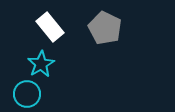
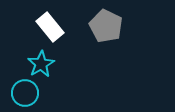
gray pentagon: moved 1 px right, 2 px up
cyan circle: moved 2 px left, 1 px up
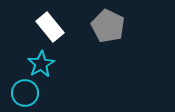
gray pentagon: moved 2 px right
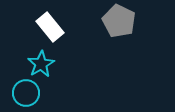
gray pentagon: moved 11 px right, 5 px up
cyan circle: moved 1 px right
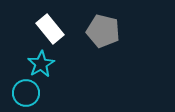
gray pentagon: moved 16 px left, 10 px down; rotated 12 degrees counterclockwise
white rectangle: moved 2 px down
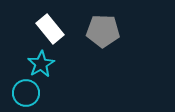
gray pentagon: rotated 12 degrees counterclockwise
